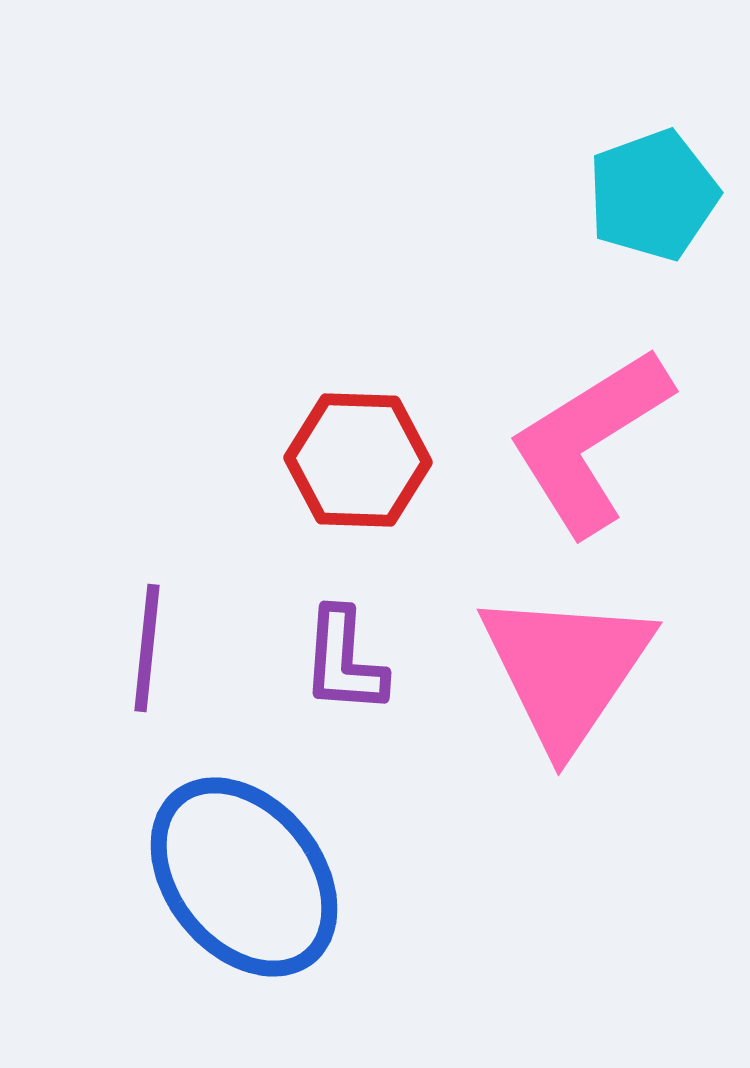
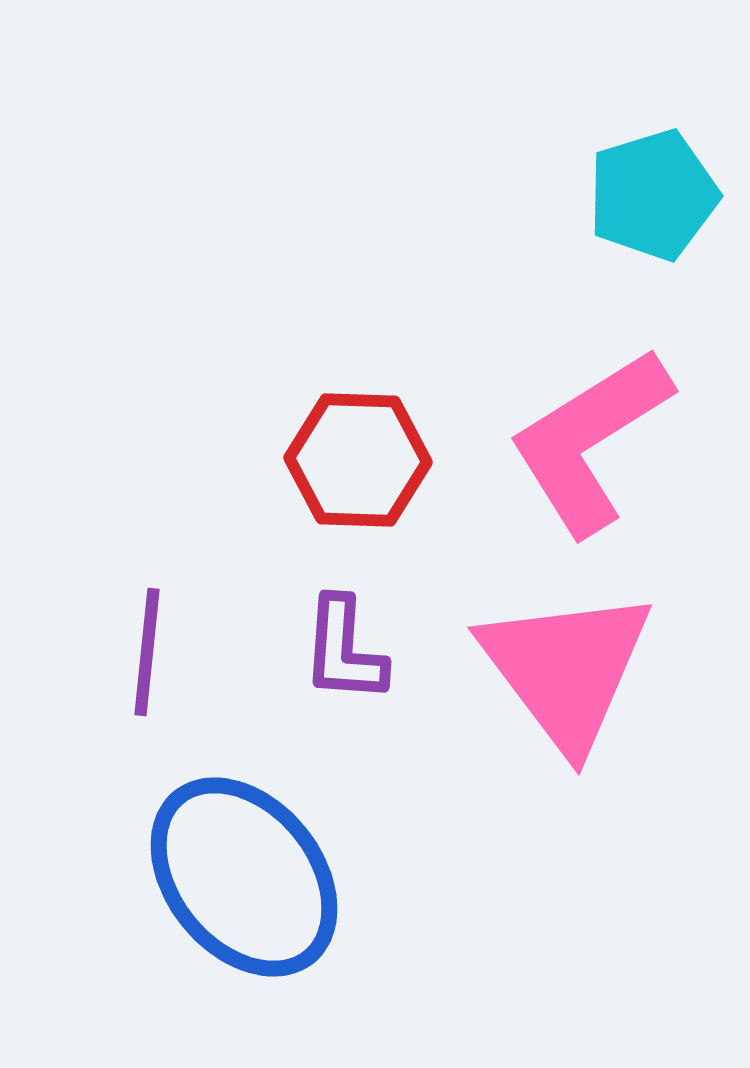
cyan pentagon: rotated 3 degrees clockwise
purple line: moved 4 px down
purple L-shape: moved 11 px up
pink triangle: rotated 11 degrees counterclockwise
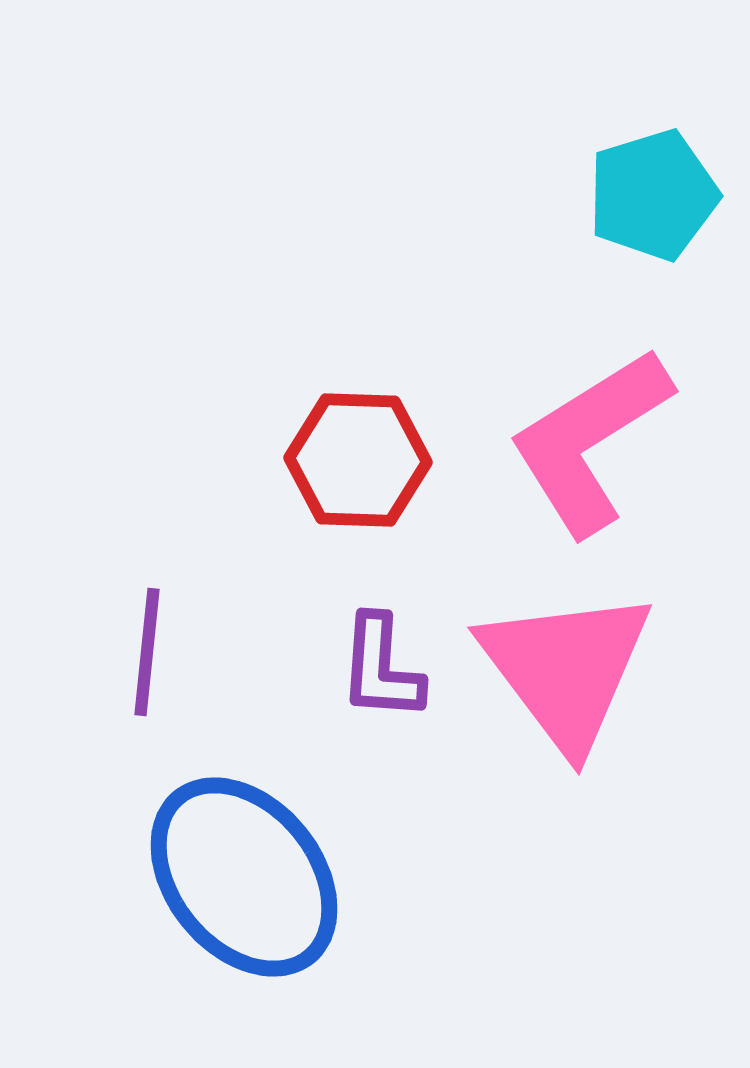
purple L-shape: moved 37 px right, 18 px down
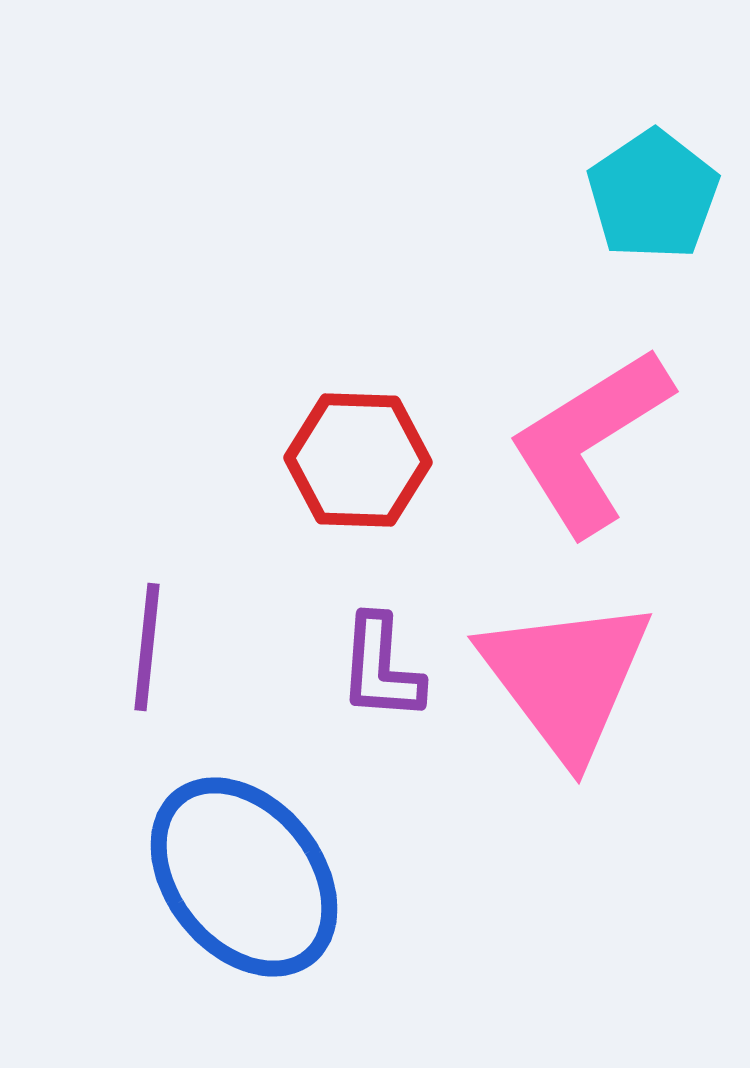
cyan pentagon: rotated 17 degrees counterclockwise
purple line: moved 5 px up
pink triangle: moved 9 px down
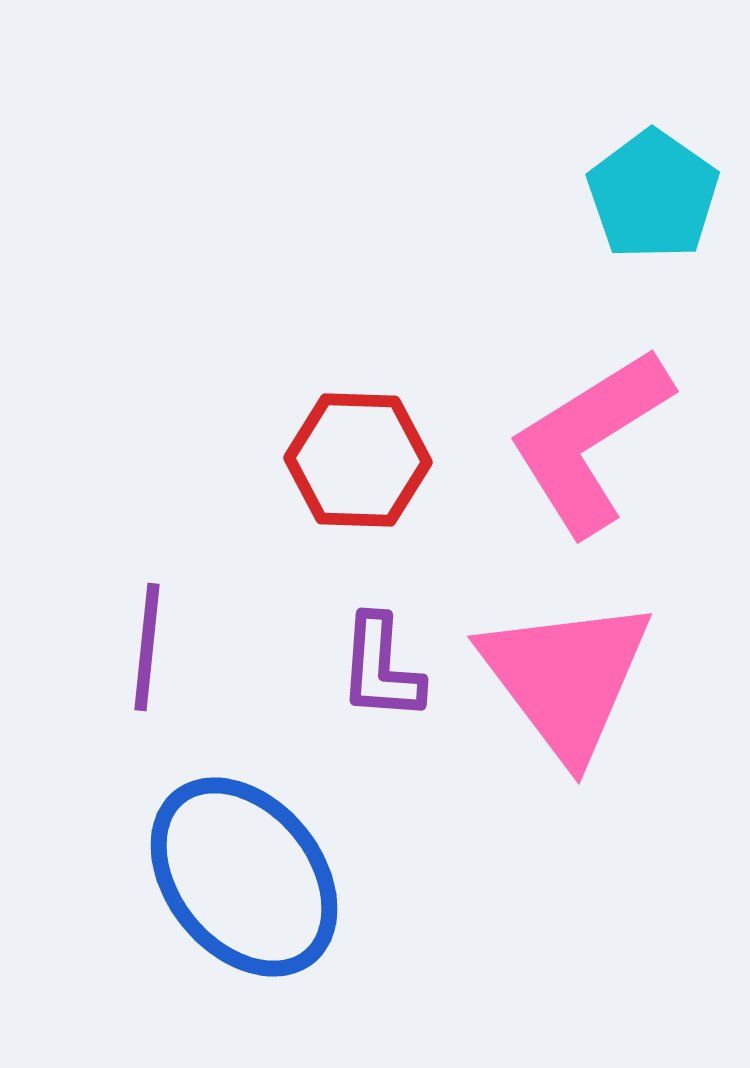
cyan pentagon: rotated 3 degrees counterclockwise
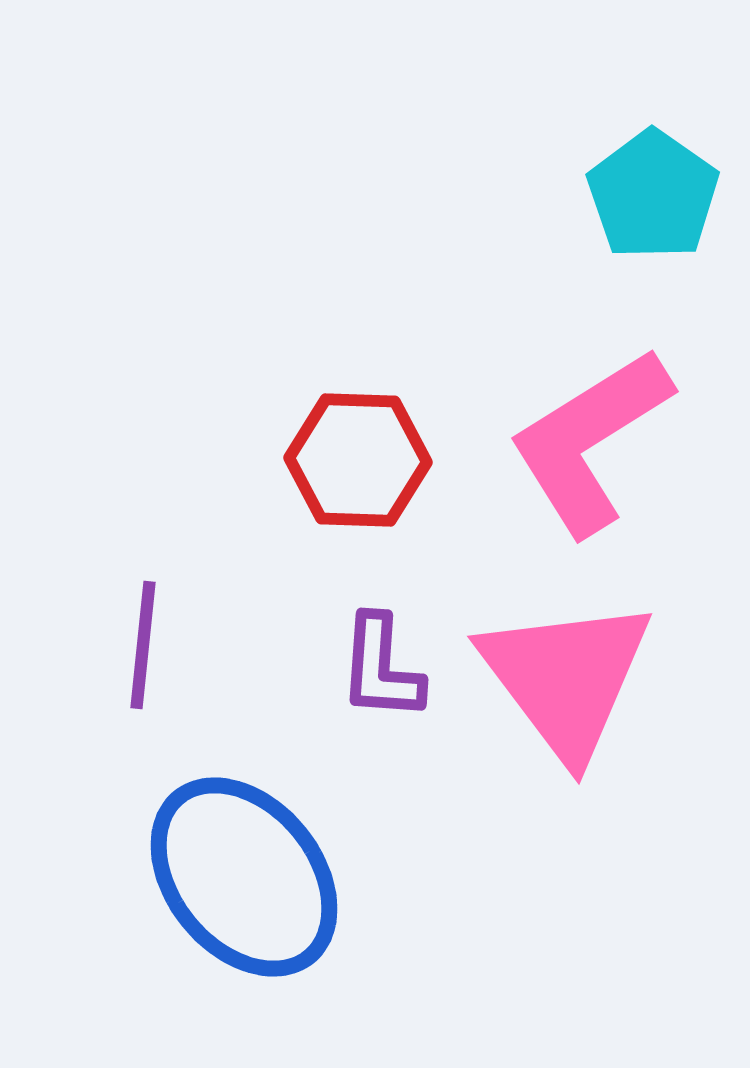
purple line: moved 4 px left, 2 px up
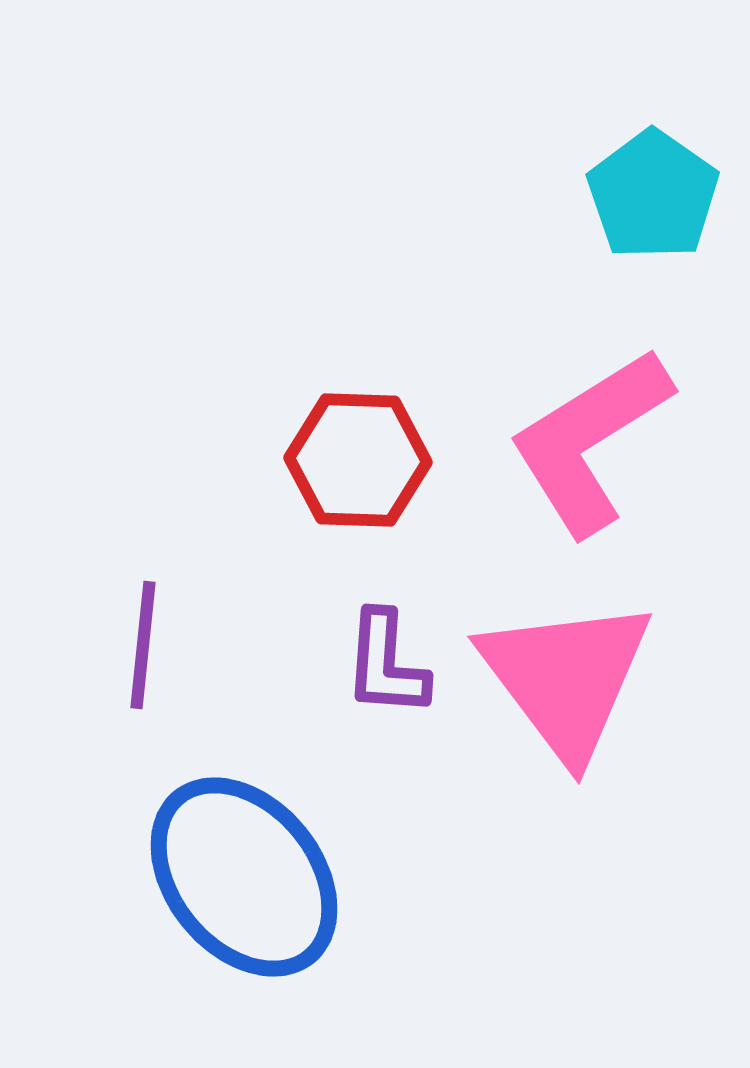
purple L-shape: moved 5 px right, 4 px up
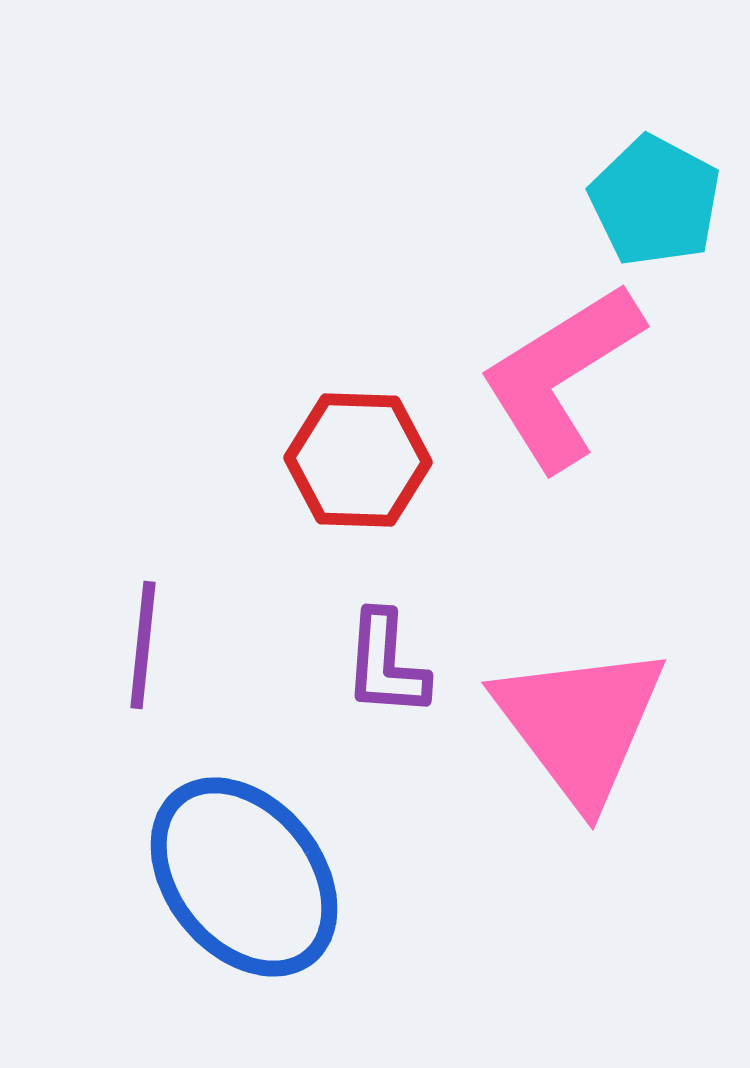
cyan pentagon: moved 2 px right, 6 px down; rotated 7 degrees counterclockwise
pink L-shape: moved 29 px left, 65 px up
pink triangle: moved 14 px right, 46 px down
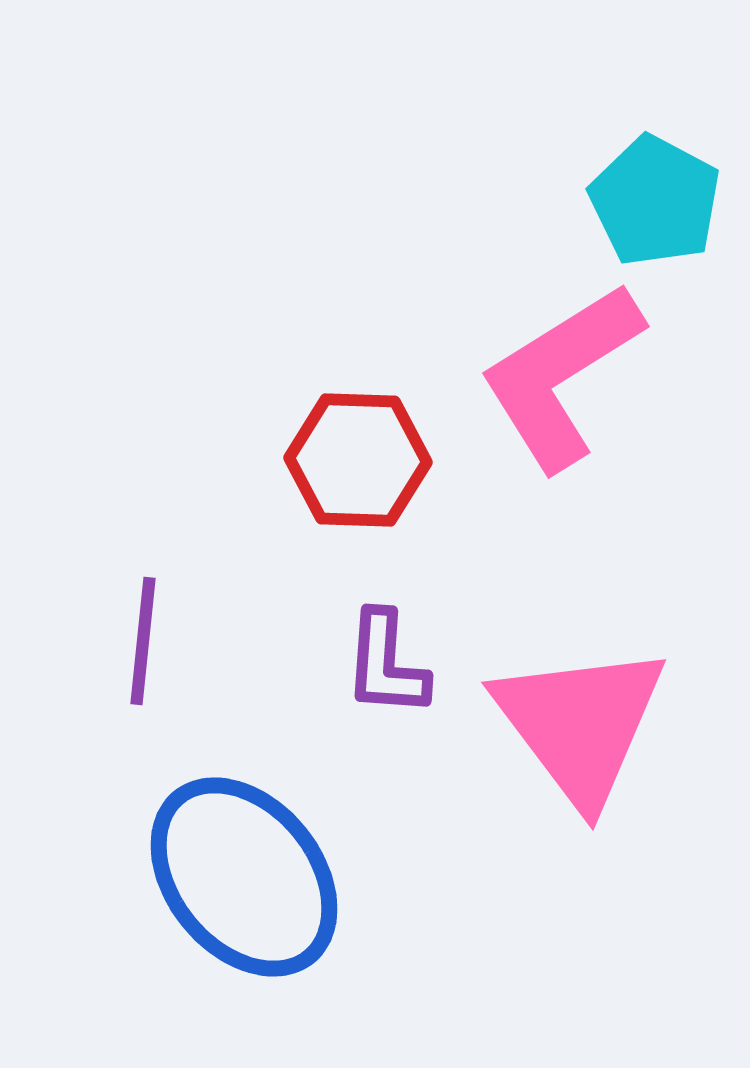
purple line: moved 4 px up
